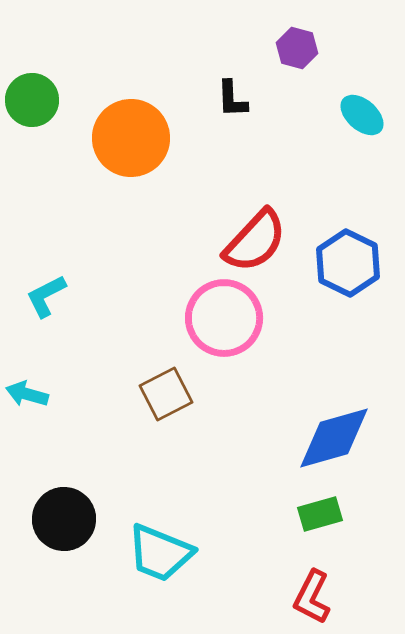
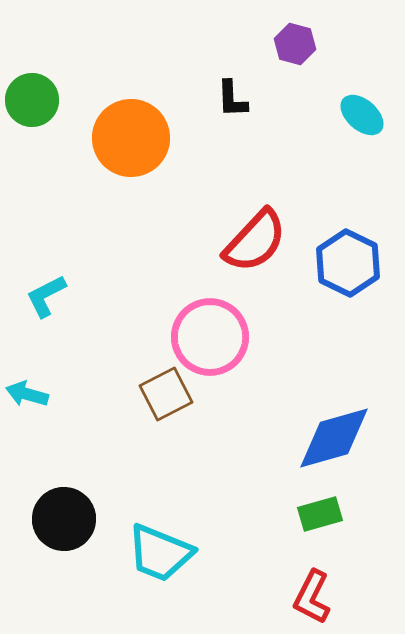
purple hexagon: moved 2 px left, 4 px up
pink circle: moved 14 px left, 19 px down
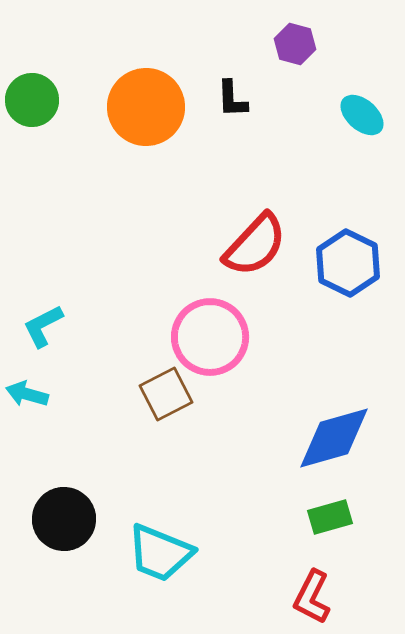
orange circle: moved 15 px right, 31 px up
red semicircle: moved 4 px down
cyan L-shape: moved 3 px left, 30 px down
green rectangle: moved 10 px right, 3 px down
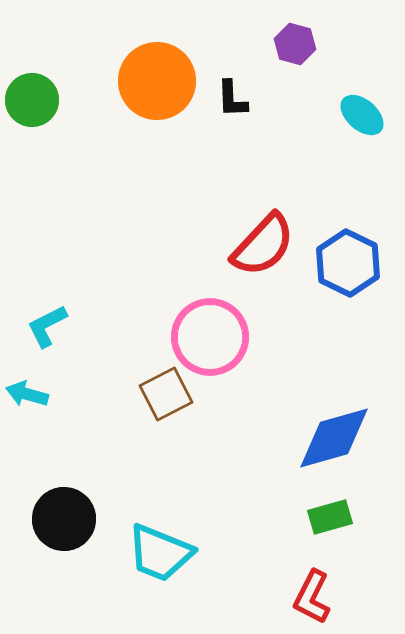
orange circle: moved 11 px right, 26 px up
red semicircle: moved 8 px right
cyan L-shape: moved 4 px right
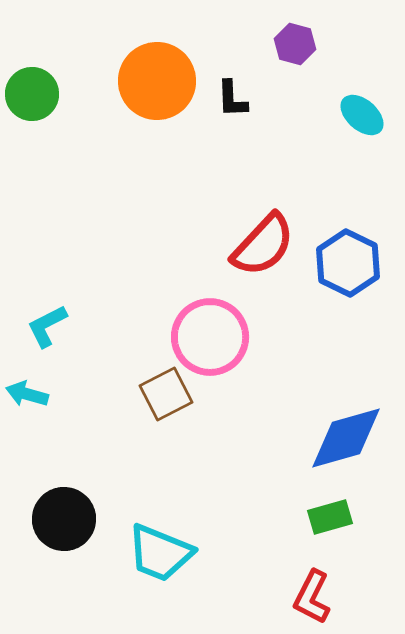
green circle: moved 6 px up
blue diamond: moved 12 px right
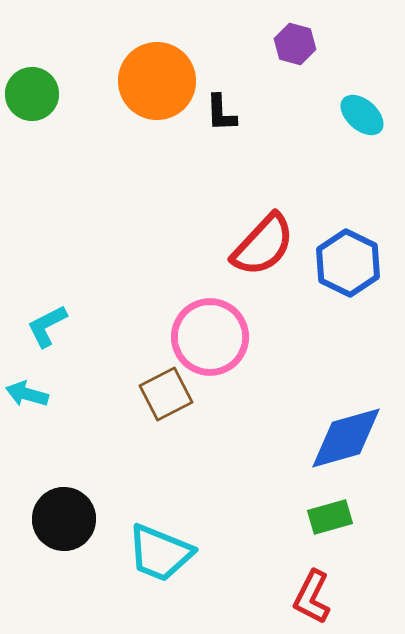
black L-shape: moved 11 px left, 14 px down
